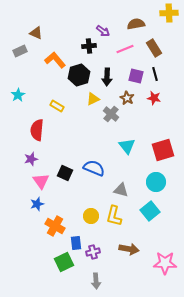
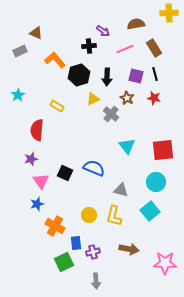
red square: rotated 10 degrees clockwise
yellow circle: moved 2 px left, 1 px up
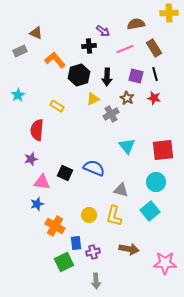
gray cross: rotated 21 degrees clockwise
pink triangle: moved 1 px right, 1 px down; rotated 48 degrees counterclockwise
